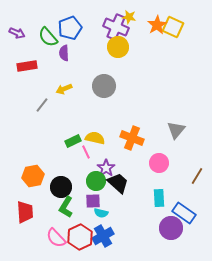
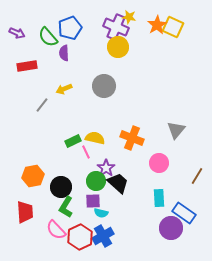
pink semicircle: moved 8 px up
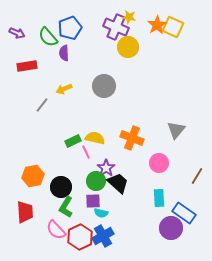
yellow circle: moved 10 px right
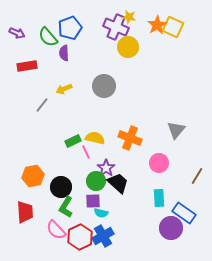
orange cross: moved 2 px left
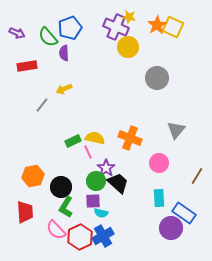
gray circle: moved 53 px right, 8 px up
pink line: moved 2 px right
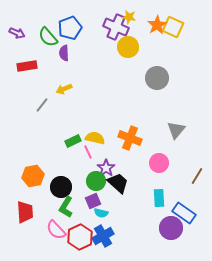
purple square: rotated 21 degrees counterclockwise
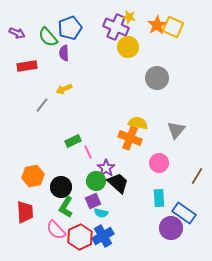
yellow semicircle: moved 43 px right, 15 px up
